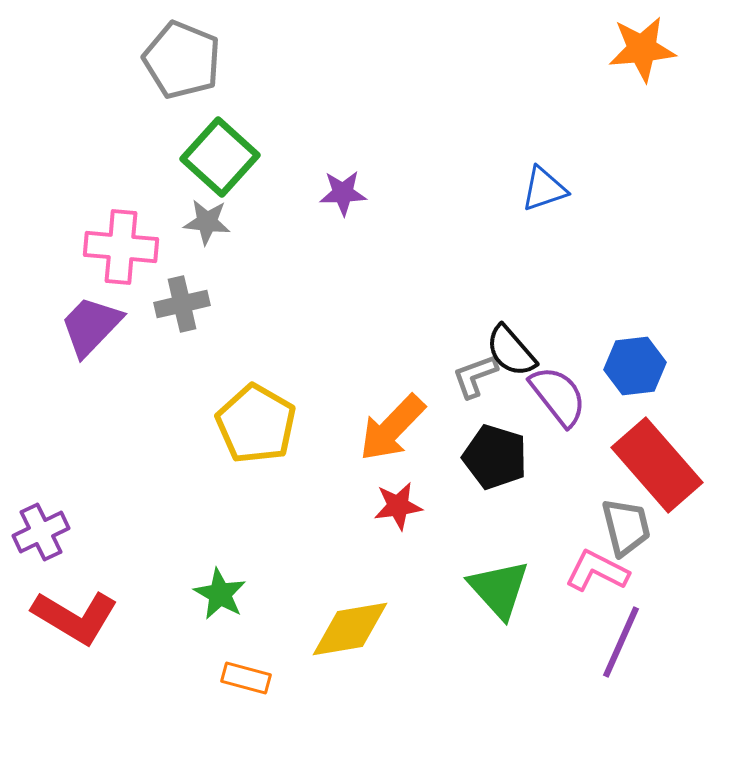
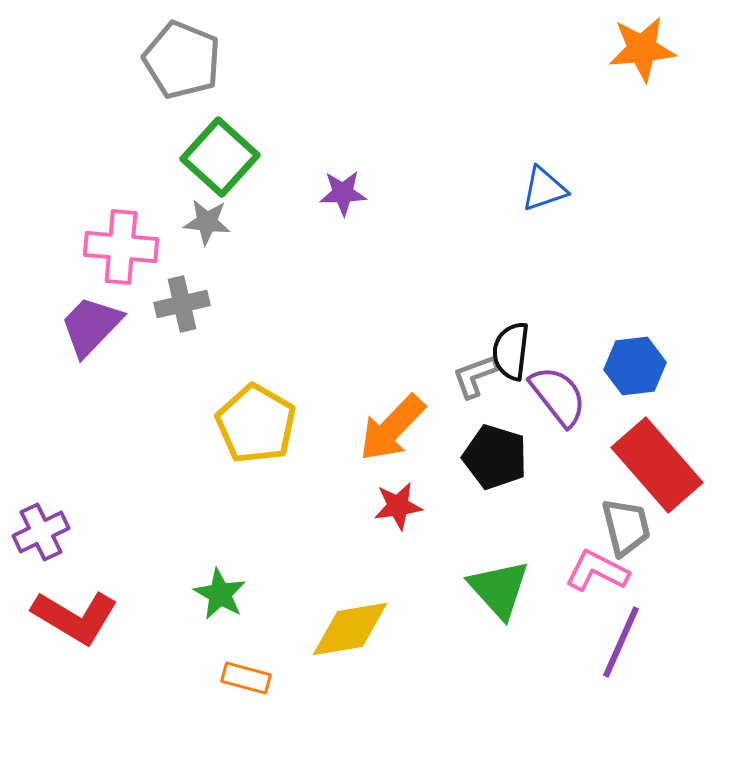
black semicircle: rotated 48 degrees clockwise
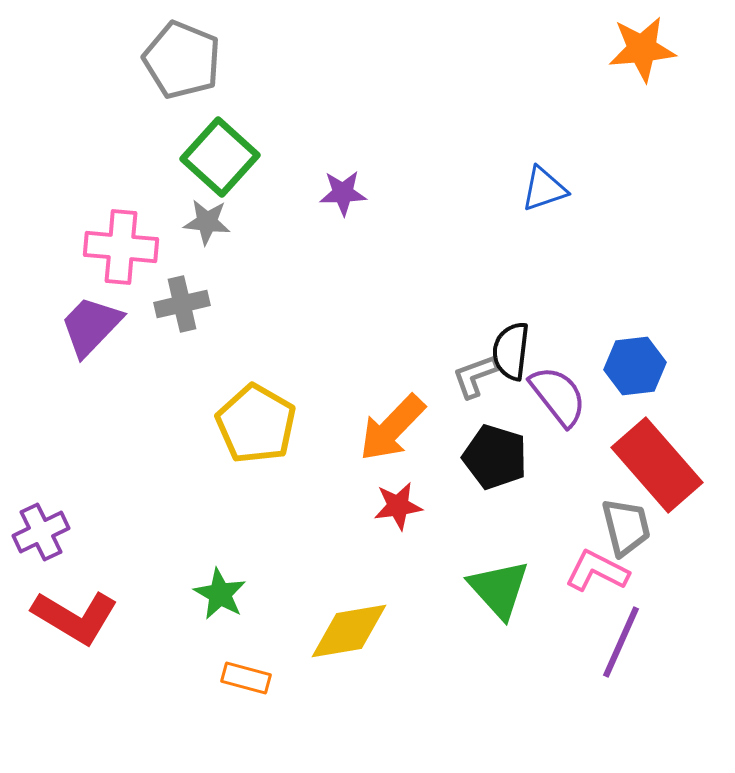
yellow diamond: moved 1 px left, 2 px down
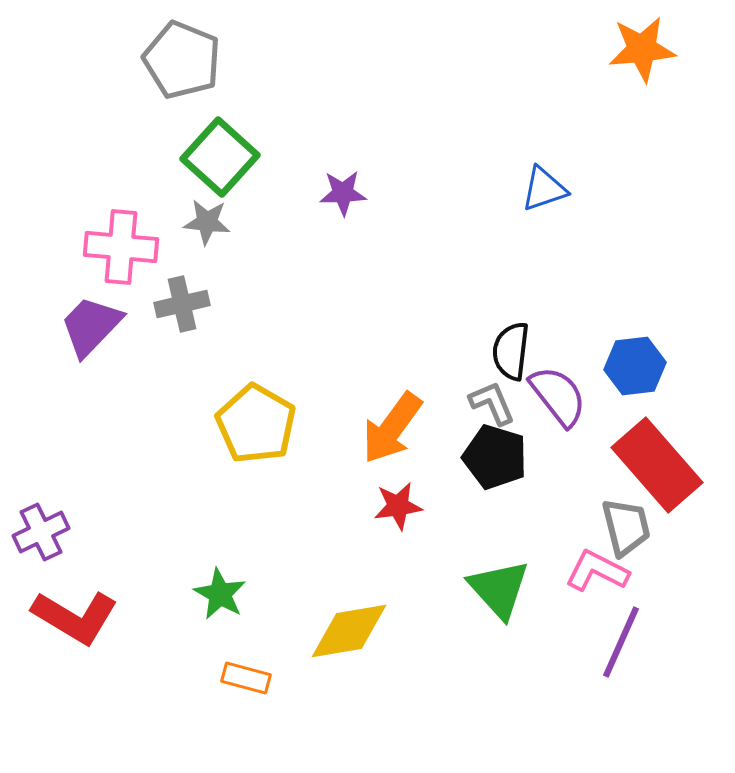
gray L-shape: moved 17 px right, 27 px down; rotated 87 degrees clockwise
orange arrow: rotated 8 degrees counterclockwise
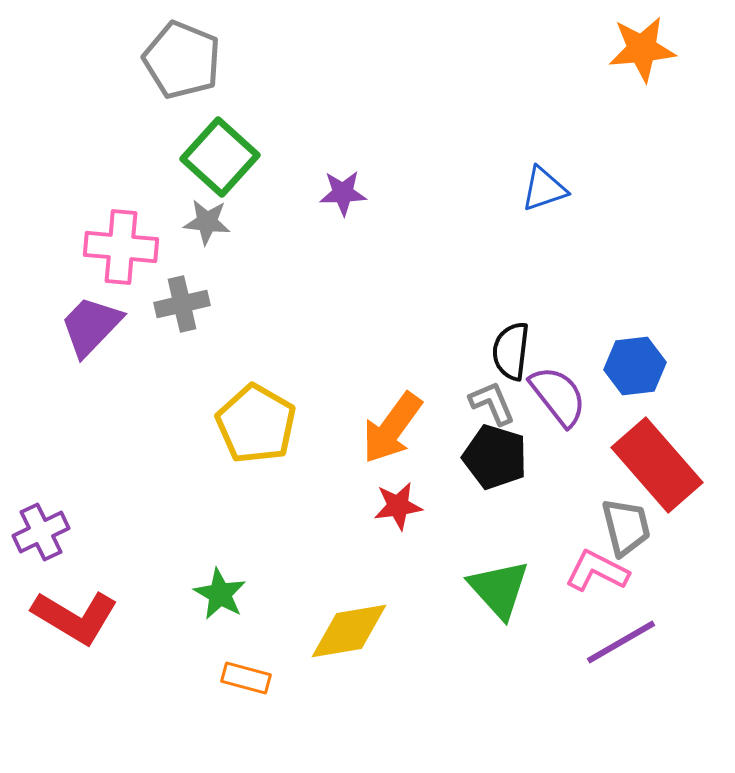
purple line: rotated 36 degrees clockwise
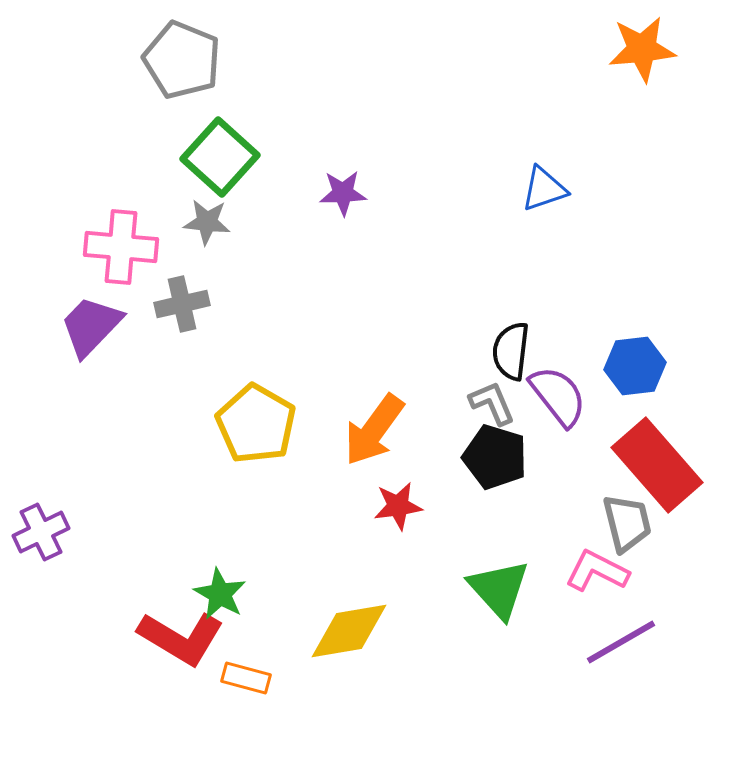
orange arrow: moved 18 px left, 2 px down
gray trapezoid: moved 1 px right, 4 px up
red L-shape: moved 106 px right, 21 px down
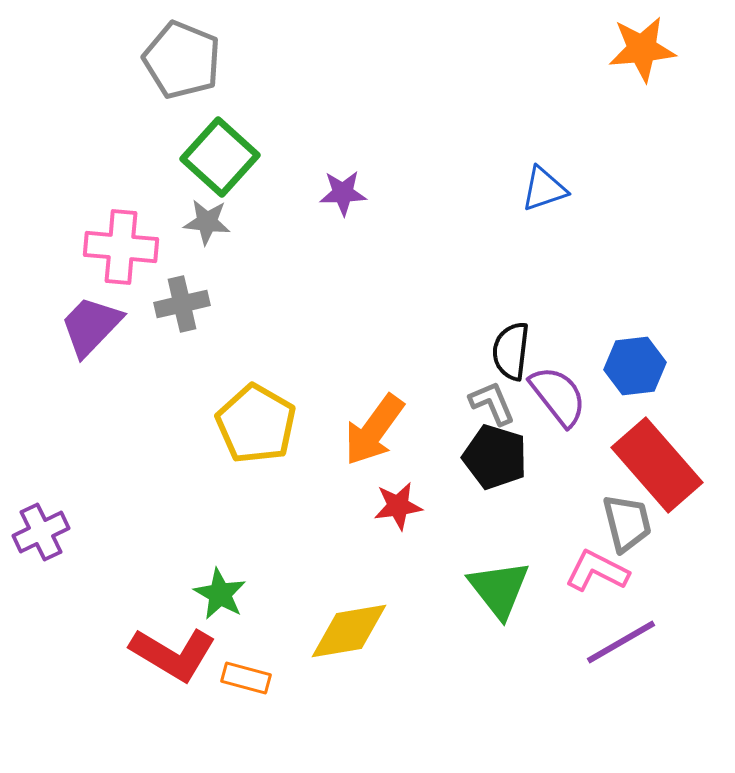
green triangle: rotated 4 degrees clockwise
red L-shape: moved 8 px left, 16 px down
